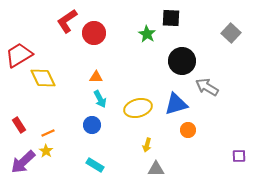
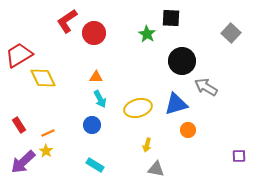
gray arrow: moved 1 px left
gray triangle: rotated 12 degrees clockwise
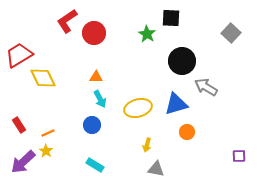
orange circle: moved 1 px left, 2 px down
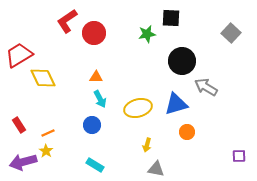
green star: rotated 30 degrees clockwise
purple arrow: rotated 28 degrees clockwise
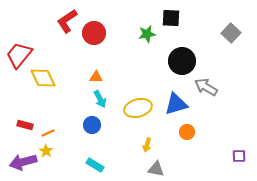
red trapezoid: rotated 20 degrees counterclockwise
red rectangle: moved 6 px right; rotated 42 degrees counterclockwise
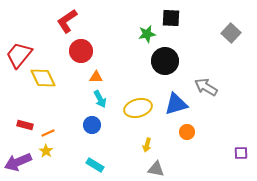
red circle: moved 13 px left, 18 px down
black circle: moved 17 px left
purple square: moved 2 px right, 3 px up
purple arrow: moved 5 px left; rotated 8 degrees counterclockwise
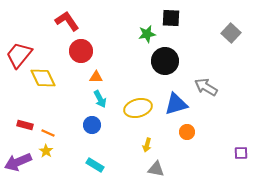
red L-shape: rotated 90 degrees clockwise
orange line: rotated 48 degrees clockwise
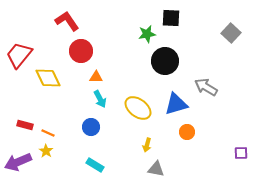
yellow diamond: moved 5 px right
yellow ellipse: rotated 52 degrees clockwise
blue circle: moved 1 px left, 2 px down
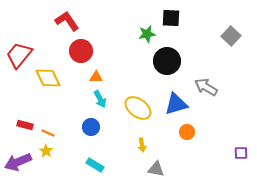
gray square: moved 3 px down
black circle: moved 2 px right
yellow arrow: moved 5 px left; rotated 24 degrees counterclockwise
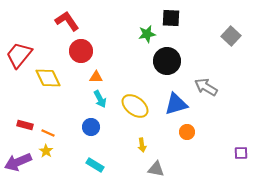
yellow ellipse: moved 3 px left, 2 px up
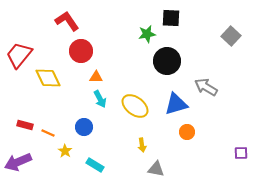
blue circle: moved 7 px left
yellow star: moved 19 px right
